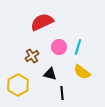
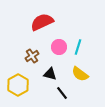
yellow semicircle: moved 2 px left, 2 px down
black line: rotated 32 degrees counterclockwise
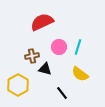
brown cross: rotated 24 degrees clockwise
black triangle: moved 5 px left, 5 px up
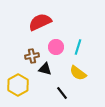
red semicircle: moved 2 px left
pink circle: moved 3 px left
yellow semicircle: moved 2 px left, 1 px up
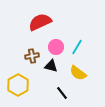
cyan line: moved 1 px left; rotated 14 degrees clockwise
black triangle: moved 6 px right, 3 px up
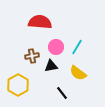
red semicircle: rotated 30 degrees clockwise
black triangle: rotated 24 degrees counterclockwise
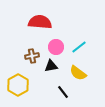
cyan line: moved 2 px right; rotated 21 degrees clockwise
black line: moved 1 px right, 1 px up
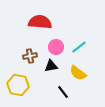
brown cross: moved 2 px left
yellow hexagon: rotated 20 degrees counterclockwise
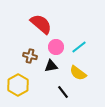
red semicircle: moved 1 px right, 2 px down; rotated 35 degrees clockwise
brown cross: rotated 24 degrees clockwise
yellow hexagon: rotated 20 degrees clockwise
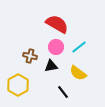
red semicircle: moved 16 px right; rotated 10 degrees counterclockwise
